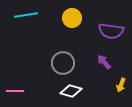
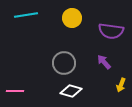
gray circle: moved 1 px right
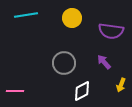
white diamond: moved 11 px right; rotated 45 degrees counterclockwise
